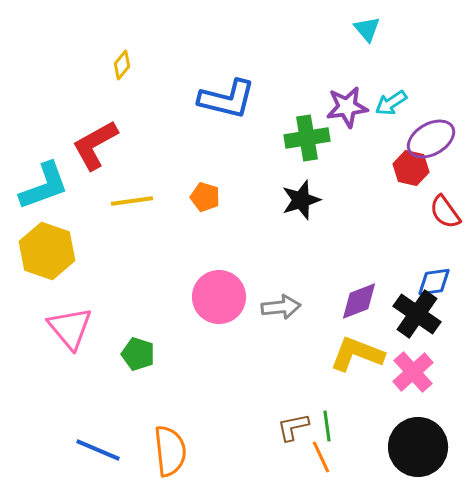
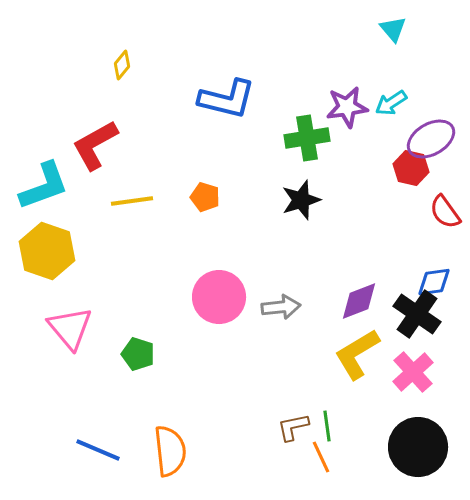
cyan triangle: moved 26 px right
yellow L-shape: rotated 52 degrees counterclockwise
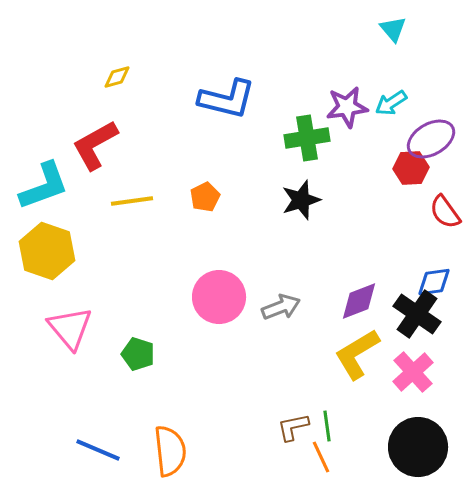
yellow diamond: moved 5 px left, 12 px down; rotated 36 degrees clockwise
red hexagon: rotated 16 degrees counterclockwise
orange pentagon: rotated 28 degrees clockwise
gray arrow: rotated 15 degrees counterclockwise
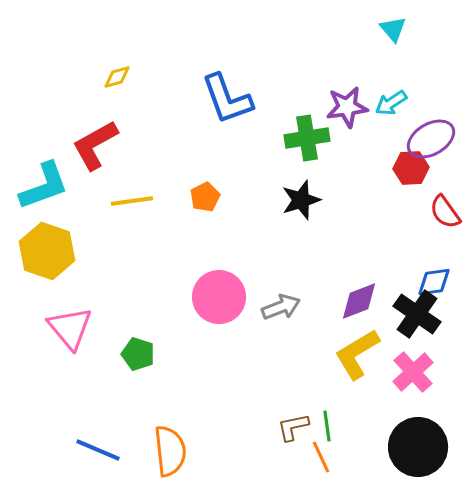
blue L-shape: rotated 56 degrees clockwise
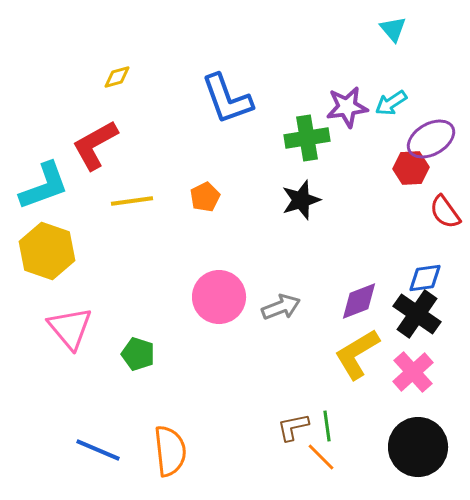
blue diamond: moved 9 px left, 4 px up
orange line: rotated 20 degrees counterclockwise
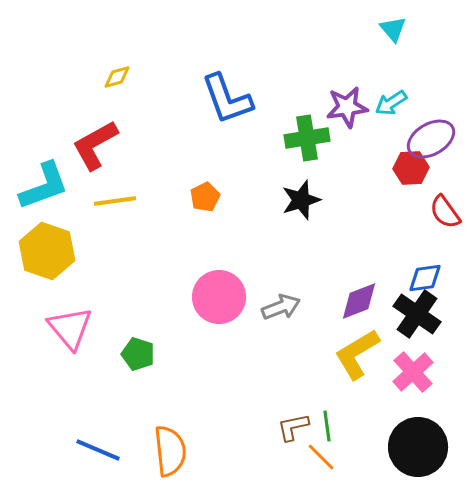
yellow line: moved 17 px left
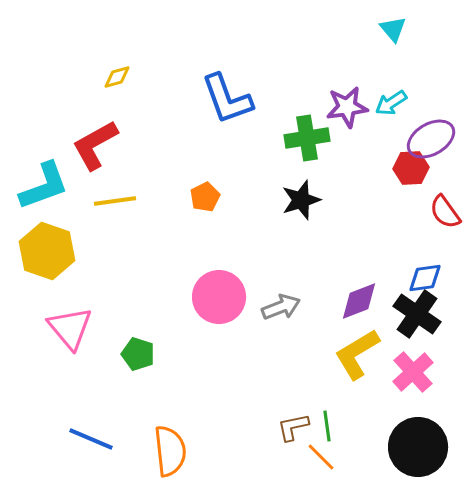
blue line: moved 7 px left, 11 px up
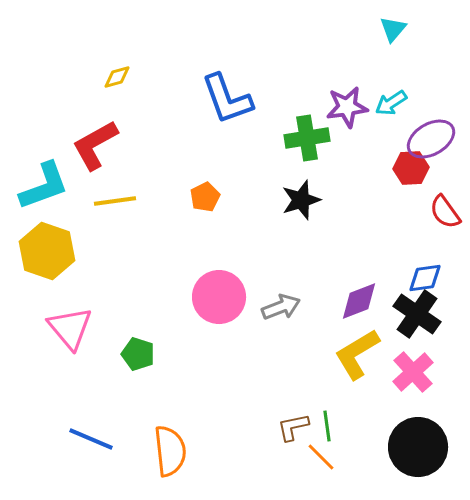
cyan triangle: rotated 20 degrees clockwise
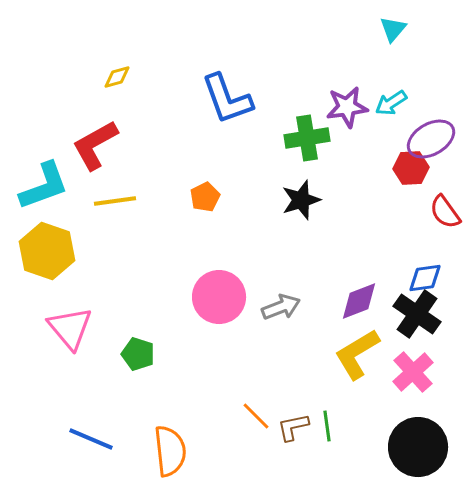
orange line: moved 65 px left, 41 px up
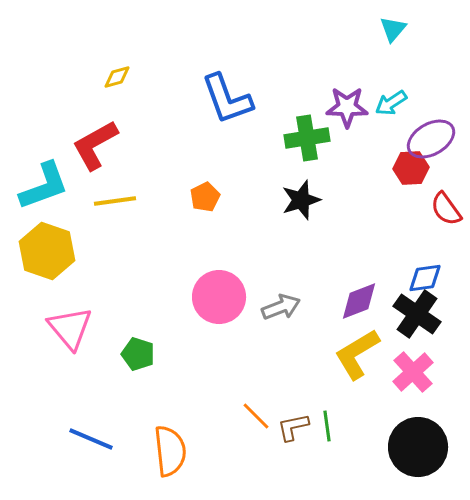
purple star: rotated 9 degrees clockwise
red semicircle: moved 1 px right, 3 px up
